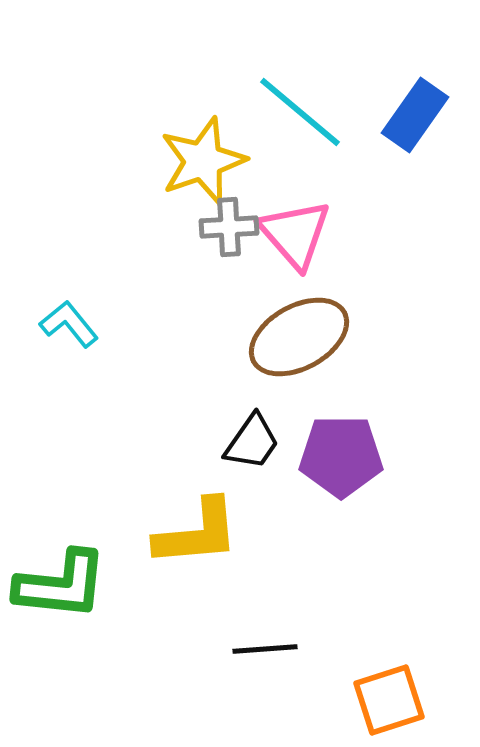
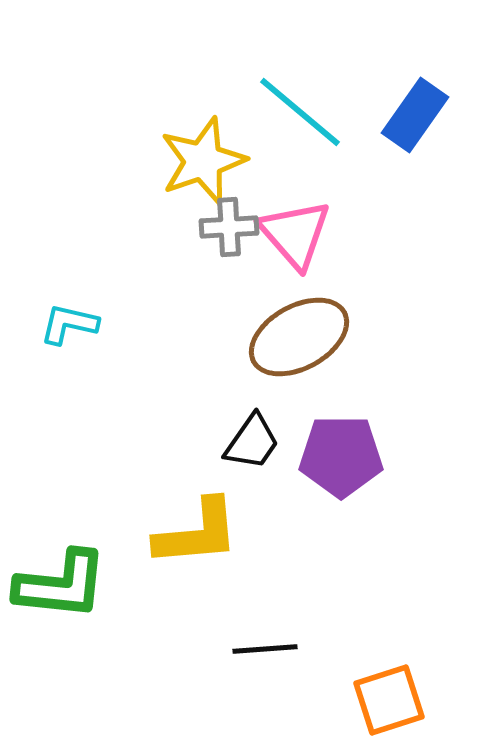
cyan L-shape: rotated 38 degrees counterclockwise
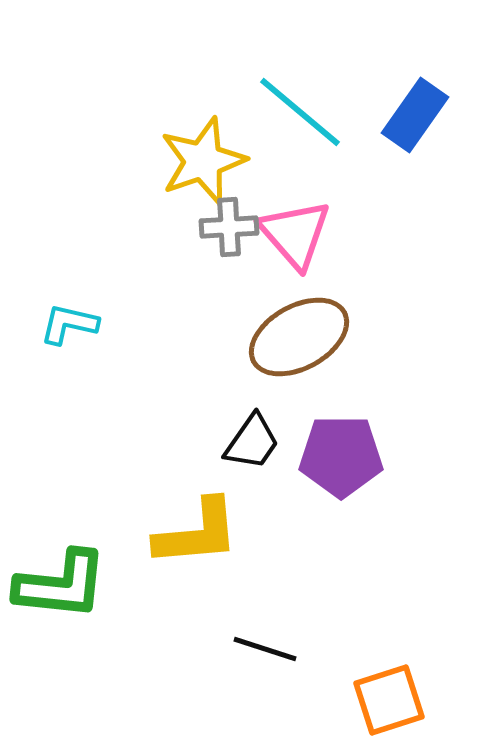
black line: rotated 22 degrees clockwise
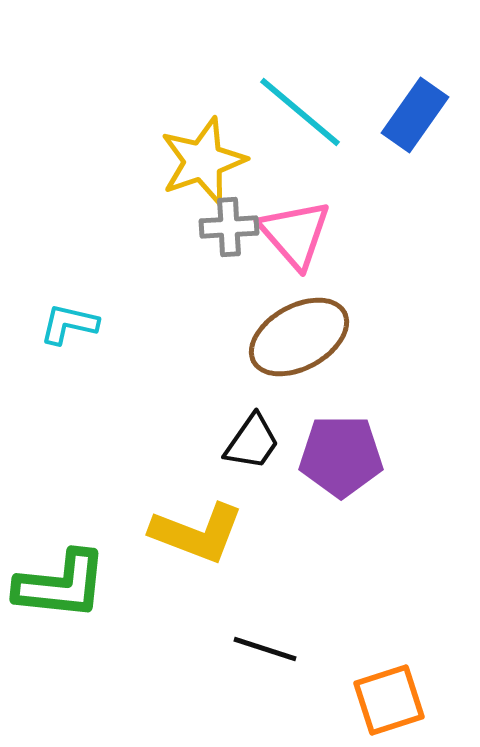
yellow L-shape: rotated 26 degrees clockwise
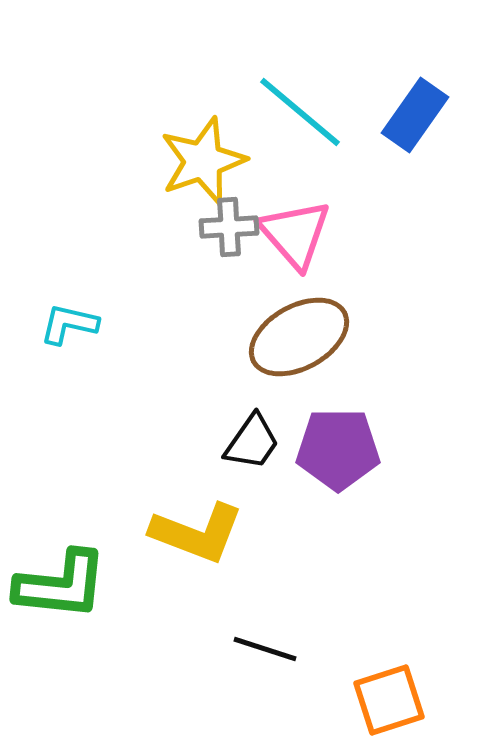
purple pentagon: moved 3 px left, 7 px up
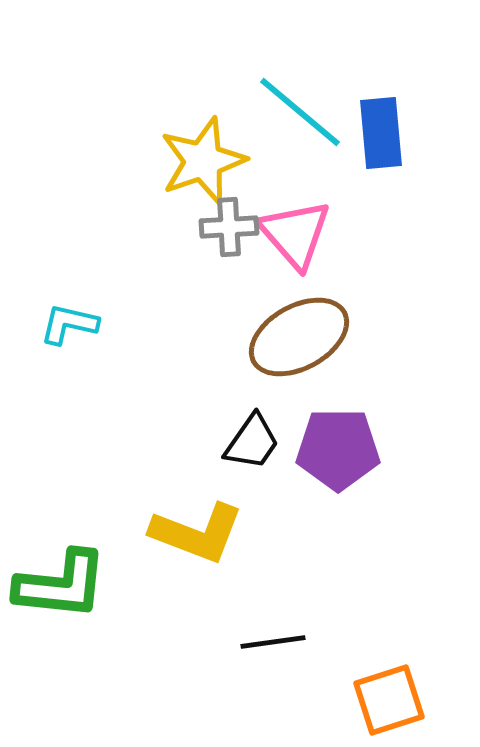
blue rectangle: moved 34 px left, 18 px down; rotated 40 degrees counterclockwise
black line: moved 8 px right, 7 px up; rotated 26 degrees counterclockwise
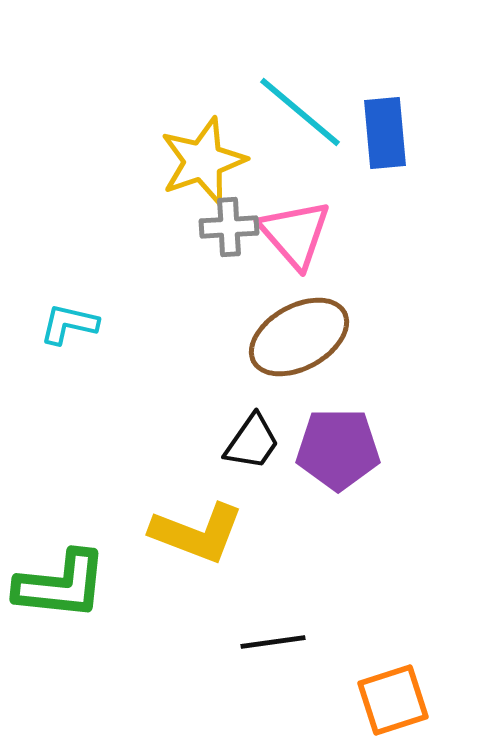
blue rectangle: moved 4 px right
orange square: moved 4 px right
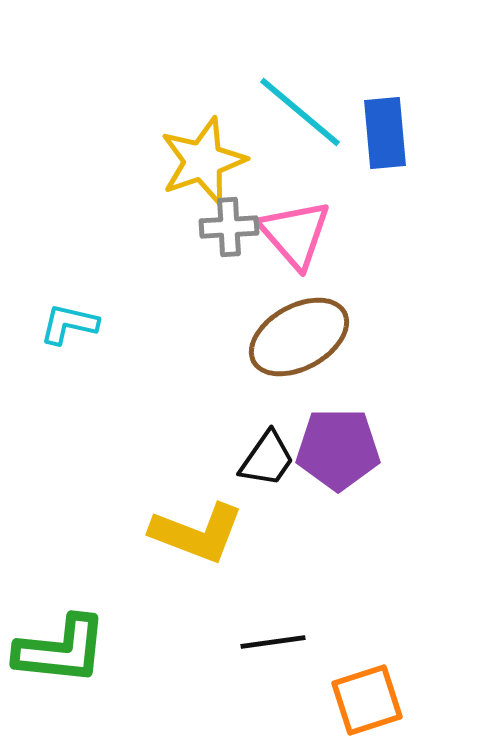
black trapezoid: moved 15 px right, 17 px down
green L-shape: moved 65 px down
orange square: moved 26 px left
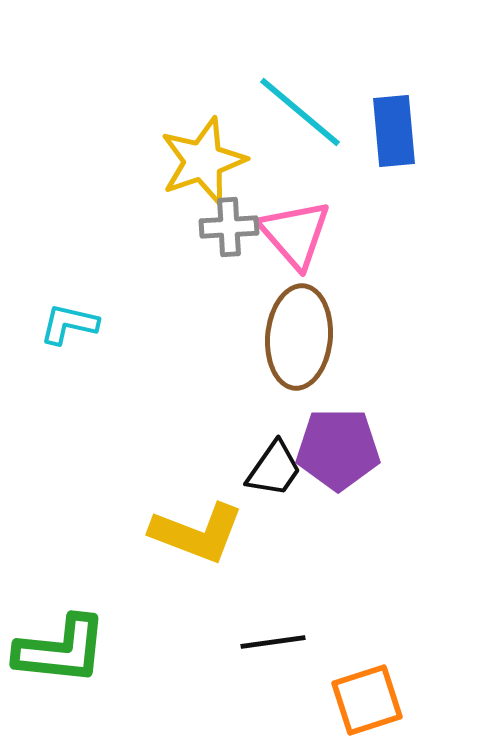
blue rectangle: moved 9 px right, 2 px up
brown ellipse: rotated 56 degrees counterclockwise
black trapezoid: moved 7 px right, 10 px down
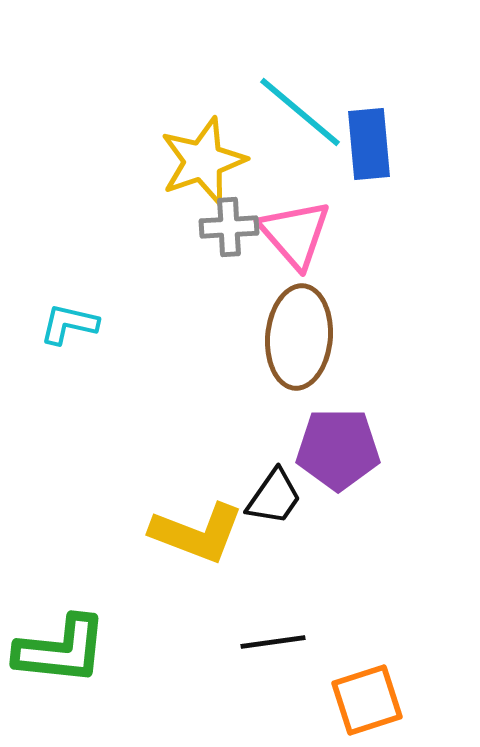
blue rectangle: moved 25 px left, 13 px down
black trapezoid: moved 28 px down
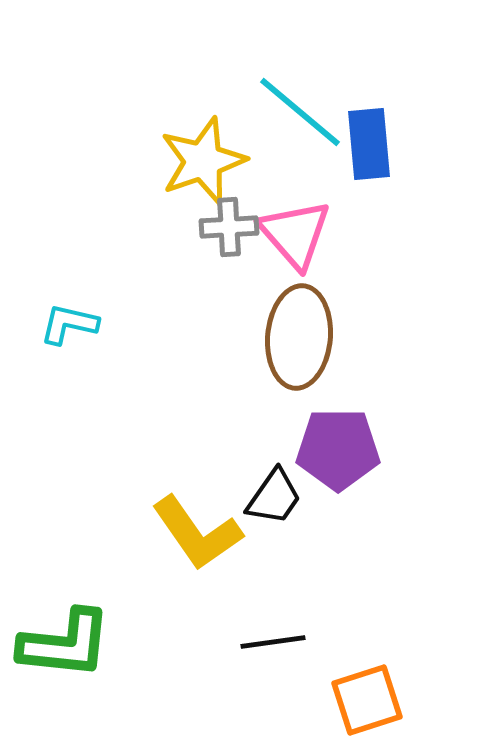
yellow L-shape: rotated 34 degrees clockwise
green L-shape: moved 4 px right, 6 px up
